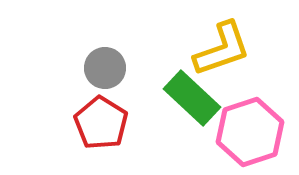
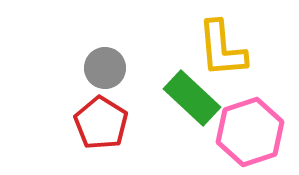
yellow L-shape: rotated 104 degrees clockwise
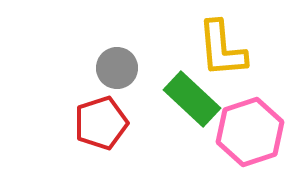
gray circle: moved 12 px right
green rectangle: moved 1 px down
red pentagon: rotated 22 degrees clockwise
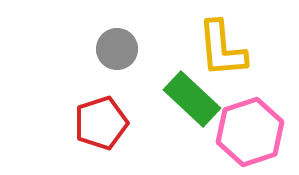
gray circle: moved 19 px up
